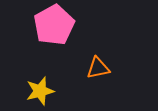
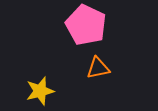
pink pentagon: moved 32 px right; rotated 18 degrees counterclockwise
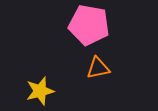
pink pentagon: moved 3 px right; rotated 15 degrees counterclockwise
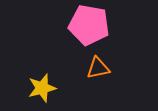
yellow star: moved 2 px right, 3 px up
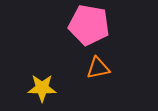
yellow star: rotated 16 degrees clockwise
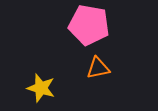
yellow star: moved 1 px left; rotated 16 degrees clockwise
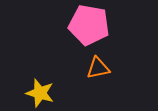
yellow star: moved 1 px left, 5 px down
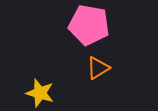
orange triangle: rotated 20 degrees counterclockwise
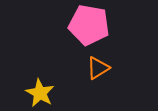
yellow star: rotated 12 degrees clockwise
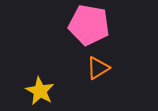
yellow star: moved 2 px up
